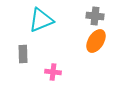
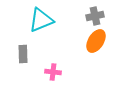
gray cross: rotated 18 degrees counterclockwise
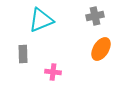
orange ellipse: moved 5 px right, 8 px down
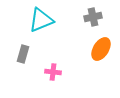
gray cross: moved 2 px left, 1 px down
gray rectangle: rotated 18 degrees clockwise
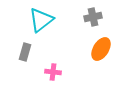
cyan triangle: rotated 16 degrees counterclockwise
gray rectangle: moved 2 px right, 2 px up
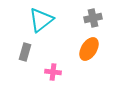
gray cross: moved 1 px down
orange ellipse: moved 12 px left
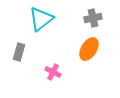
cyan triangle: moved 1 px up
gray rectangle: moved 6 px left
pink cross: rotated 21 degrees clockwise
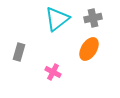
cyan triangle: moved 16 px right
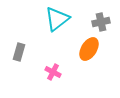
gray cross: moved 8 px right, 4 px down
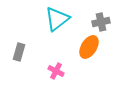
orange ellipse: moved 2 px up
pink cross: moved 3 px right, 1 px up
